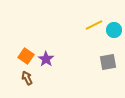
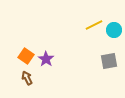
gray square: moved 1 px right, 1 px up
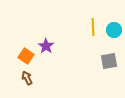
yellow line: moved 1 px left, 2 px down; rotated 66 degrees counterclockwise
purple star: moved 13 px up
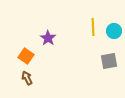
cyan circle: moved 1 px down
purple star: moved 2 px right, 8 px up
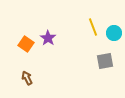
yellow line: rotated 18 degrees counterclockwise
cyan circle: moved 2 px down
orange square: moved 12 px up
gray square: moved 4 px left
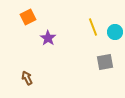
cyan circle: moved 1 px right, 1 px up
orange square: moved 2 px right, 27 px up; rotated 28 degrees clockwise
gray square: moved 1 px down
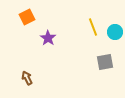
orange square: moved 1 px left
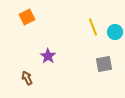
purple star: moved 18 px down
gray square: moved 1 px left, 2 px down
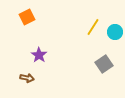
yellow line: rotated 54 degrees clockwise
purple star: moved 9 px left, 1 px up
gray square: rotated 24 degrees counterclockwise
brown arrow: rotated 128 degrees clockwise
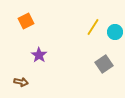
orange square: moved 1 px left, 4 px down
brown arrow: moved 6 px left, 4 px down
